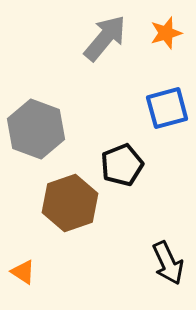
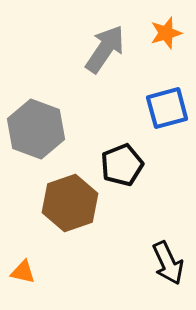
gray arrow: moved 11 px down; rotated 6 degrees counterclockwise
orange triangle: rotated 20 degrees counterclockwise
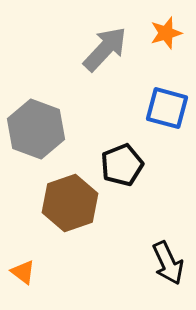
gray arrow: rotated 9 degrees clockwise
blue square: rotated 30 degrees clockwise
orange triangle: rotated 24 degrees clockwise
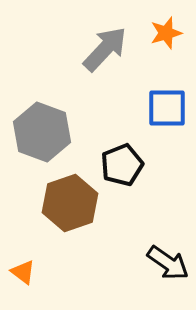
blue square: rotated 15 degrees counterclockwise
gray hexagon: moved 6 px right, 3 px down
black arrow: rotated 30 degrees counterclockwise
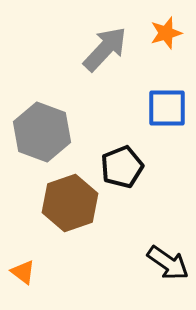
black pentagon: moved 2 px down
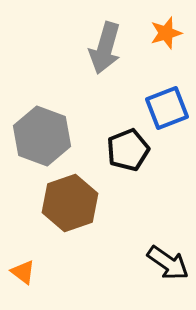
gray arrow: moved 1 px up; rotated 153 degrees clockwise
blue square: rotated 21 degrees counterclockwise
gray hexagon: moved 4 px down
black pentagon: moved 6 px right, 17 px up
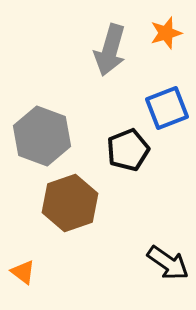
gray arrow: moved 5 px right, 2 px down
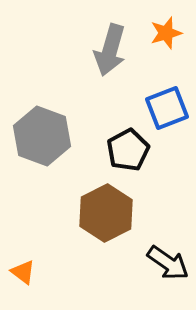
black pentagon: rotated 6 degrees counterclockwise
brown hexagon: moved 36 px right, 10 px down; rotated 8 degrees counterclockwise
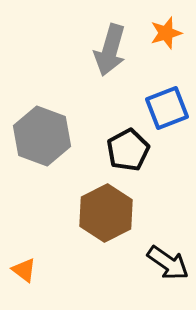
orange triangle: moved 1 px right, 2 px up
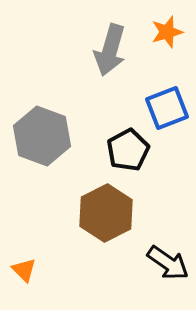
orange star: moved 1 px right, 1 px up
orange triangle: rotated 8 degrees clockwise
